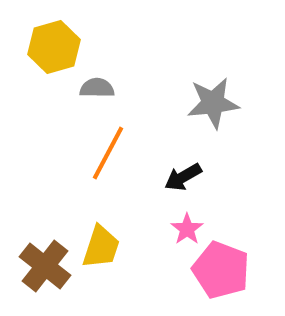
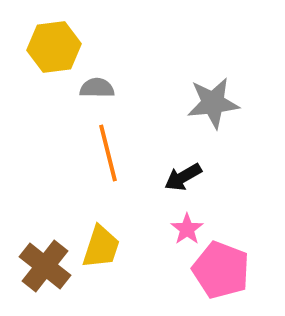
yellow hexagon: rotated 9 degrees clockwise
orange line: rotated 42 degrees counterclockwise
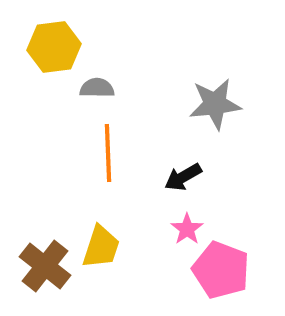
gray star: moved 2 px right, 1 px down
orange line: rotated 12 degrees clockwise
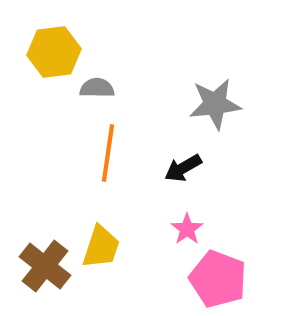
yellow hexagon: moved 5 px down
orange line: rotated 10 degrees clockwise
black arrow: moved 9 px up
pink pentagon: moved 3 px left, 9 px down
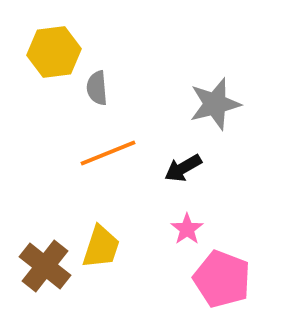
gray semicircle: rotated 96 degrees counterclockwise
gray star: rotated 8 degrees counterclockwise
orange line: rotated 60 degrees clockwise
pink pentagon: moved 4 px right
